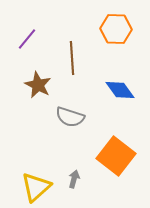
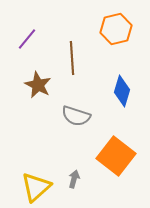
orange hexagon: rotated 16 degrees counterclockwise
blue diamond: moved 2 px right, 1 px down; rotated 52 degrees clockwise
gray semicircle: moved 6 px right, 1 px up
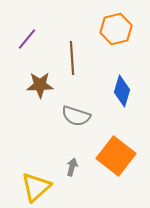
brown star: moved 2 px right; rotated 28 degrees counterclockwise
gray arrow: moved 2 px left, 12 px up
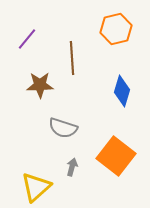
gray semicircle: moved 13 px left, 12 px down
